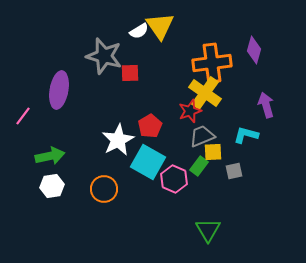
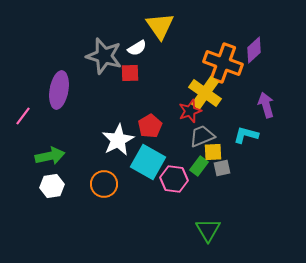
white semicircle: moved 2 px left, 17 px down
purple diamond: rotated 32 degrees clockwise
orange cross: moved 11 px right; rotated 27 degrees clockwise
gray square: moved 12 px left, 3 px up
pink hexagon: rotated 16 degrees counterclockwise
orange circle: moved 5 px up
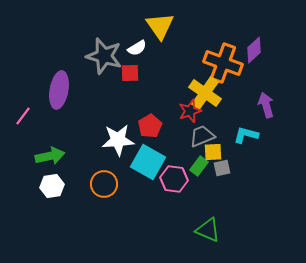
white star: rotated 24 degrees clockwise
green triangle: rotated 36 degrees counterclockwise
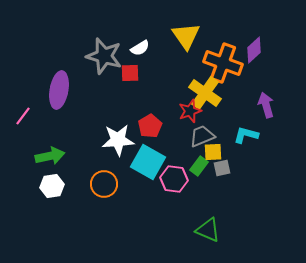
yellow triangle: moved 26 px right, 10 px down
white semicircle: moved 3 px right
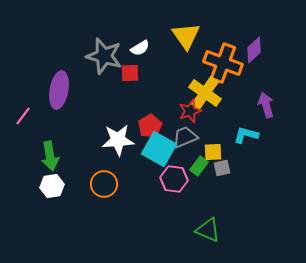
gray trapezoid: moved 17 px left, 1 px down
green arrow: rotated 92 degrees clockwise
cyan square: moved 11 px right, 13 px up
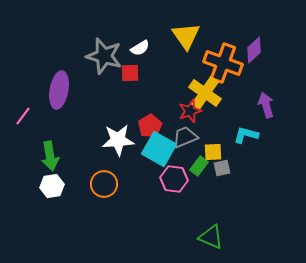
green triangle: moved 3 px right, 7 px down
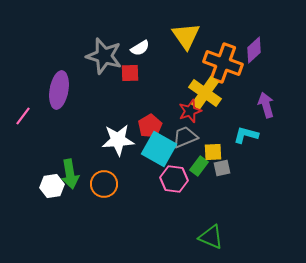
green arrow: moved 20 px right, 18 px down
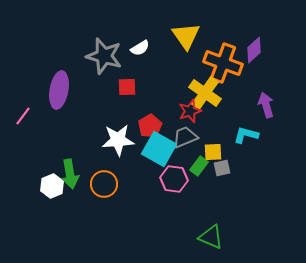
red square: moved 3 px left, 14 px down
white hexagon: rotated 15 degrees counterclockwise
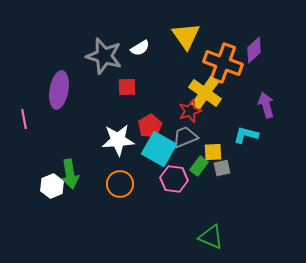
pink line: moved 1 px right, 3 px down; rotated 48 degrees counterclockwise
orange circle: moved 16 px right
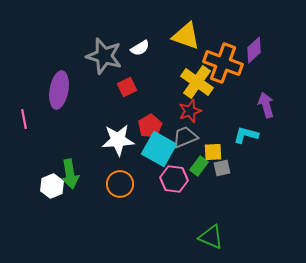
yellow triangle: rotated 36 degrees counterclockwise
red square: rotated 24 degrees counterclockwise
yellow cross: moved 8 px left, 11 px up
